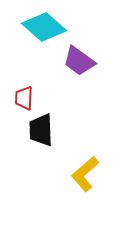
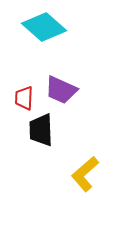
purple trapezoid: moved 18 px left, 29 px down; rotated 12 degrees counterclockwise
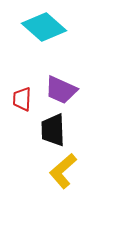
red trapezoid: moved 2 px left, 1 px down
black trapezoid: moved 12 px right
yellow L-shape: moved 22 px left, 3 px up
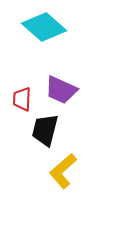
black trapezoid: moved 8 px left; rotated 16 degrees clockwise
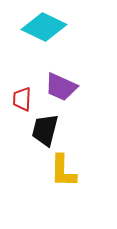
cyan diamond: rotated 15 degrees counterclockwise
purple trapezoid: moved 3 px up
yellow L-shape: rotated 48 degrees counterclockwise
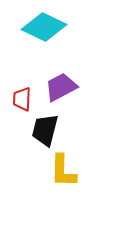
purple trapezoid: rotated 128 degrees clockwise
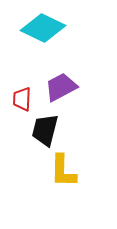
cyan diamond: moved 1 px left, 1 px down
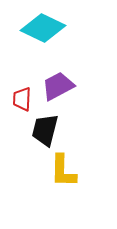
purple trapezoid: moved 3 px left, 1 px up
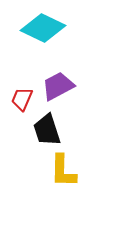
red trapezoid: rotated 20 degrees clockwise
black trapezoid: moved 2 px right; rotated 32 degrees counterclockwise
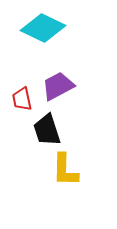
red trapezoid: rotated 35 degrees counterclockwise
yellow L-shape: moved 2 px right, 1 px up
